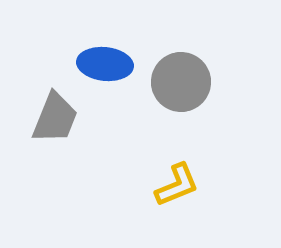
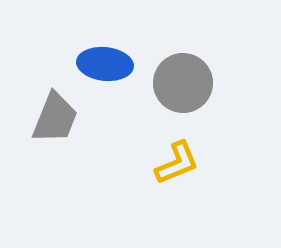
gray circle: moved 2 px right, 1 px down
yellow L-shape: moved 22 px up
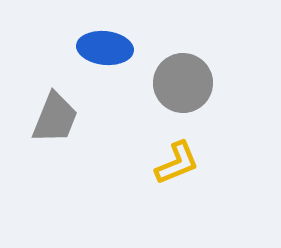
blue ellipse: moved 16 px up
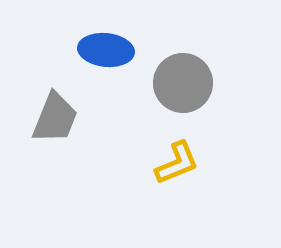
blue ellipse: moved 1 px right, 2 px down
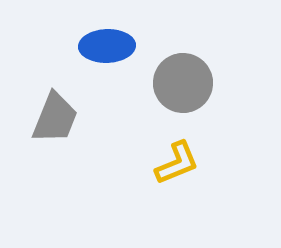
blue ellipse: moved 1 px right, 4 px up; rotated 8 degrees counterclockwise
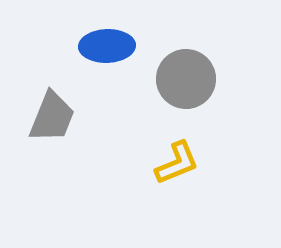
gray circle: moved 3 px right, 4 px up
gray trapezoid: moved 3 px left, 1 px up
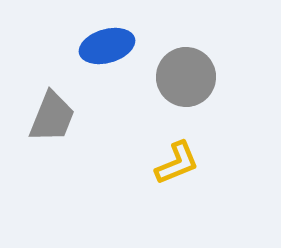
blue ellipse: rotated 14 degrees counterclockwise
gray circle: moved 2 px up
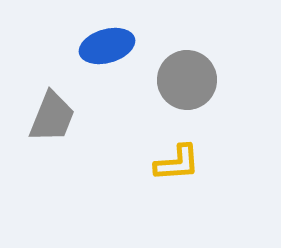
gray circle: moved 1 px right, 3 px down
yellow L-shape: rotated 18 degrees clockwise
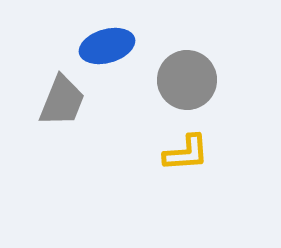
gray trapezoid: moved 10 px right, 16 px up
yellow L-shape: moved 9 px right, 10 px up
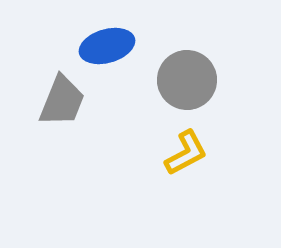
yellow L-shape: rotated 24 degrees counterclockwise
